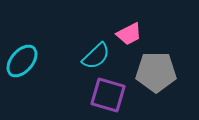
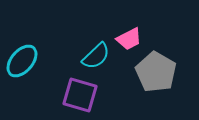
pink trapezoid: moved 5 px down
gray pentagon: rotated 30 degrees clockwise
purple square: moved 28 px left
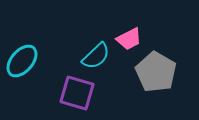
purple square: moved 3 px left, 2 px up
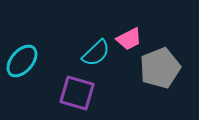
cyan semicircle: moved 3 px up
gray pentagon: moved 4 px right, 4 px up; rotated 21 degrees clockwise
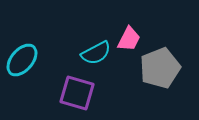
pink trapezoid: rotated 36 degrees counterclockwise
cyan semicircle: rotated 16 degrees clockwise
cyan ellipse: moved 1 px up
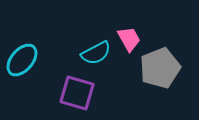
pink trapezoid: rotated 56 degrees counterclockwise
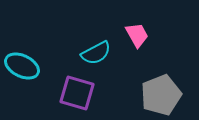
pink trapezoid: moved 8 px right, 4 px up
cyan ellipse: moved 6 px down; rotated 76 degrees clockwise
gray pentagon: moved 1 px right, 27 px down
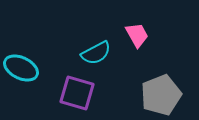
cyan ellipse: moved 1 px left, 2 px down
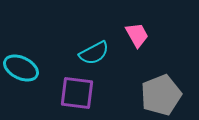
cyan semicircle: moved 2 px left
purple square: rotated 9 degrees counterclockwise
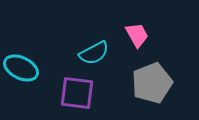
gray pentagon: moved 9 px left, 12 px up
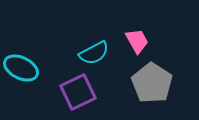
pink trapezoid: moved 6 px down
gray pentagon: rotated 18 degrees counterclockwise
purple square: moved 1 px right, 1 px up; rotated 33 degrees counterclockwise
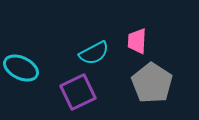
pink trapezoid: rotated 148 degrees counterclockwise
